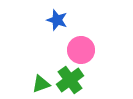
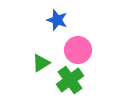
pink circle: moved 3 px left
green triangle: moved 21 px up; rotated 12 degrees counterclockwise
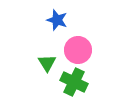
green triangle: moved 6 px right; rotated 30 degrees counterclockwise
green cross: moved 4 px right, 2 px down; rotated 28 degrees counterclockwise
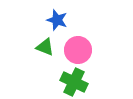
green triangle: moved 2 px left, 16 px up; rotated 36 degrees counterclockwise
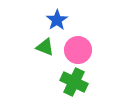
blue star: rotated 20 degrees clockwise
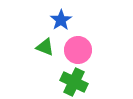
blue star: moved 4 px right
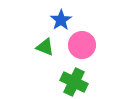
pink circle: moved 4 px right, 5 px up
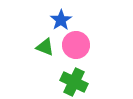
pink circle: moved 6 px left
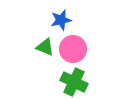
blue star: rotated 20 degrees clockwise
pink circle: moved 3 px left, 4 px down
